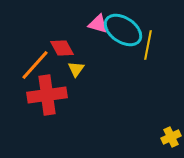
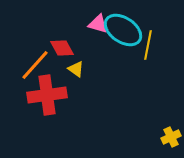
yellow triangle: rotated 30 degrees counterclockwise
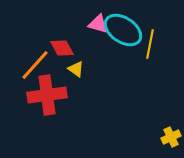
yellow line: moved 2 px right, 1 px up
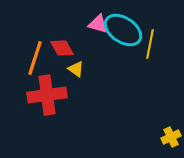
orange line: moved 7 px up; rotated 24 degrees counterclockwise
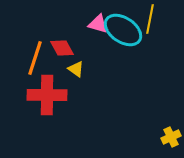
yellow line: moved 25 px up
red cross: rotated 9 degrees clockwise
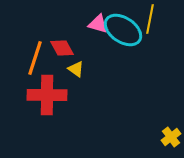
yellow cross: rotated 12 degrees counterclockwise
